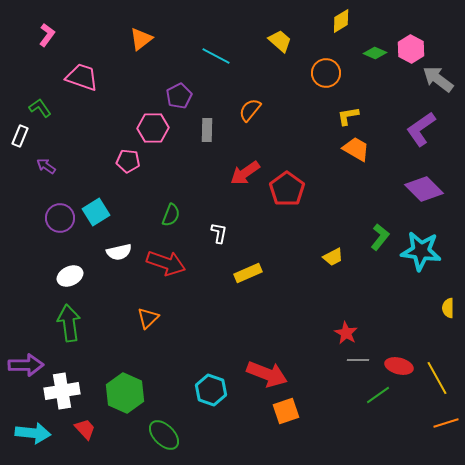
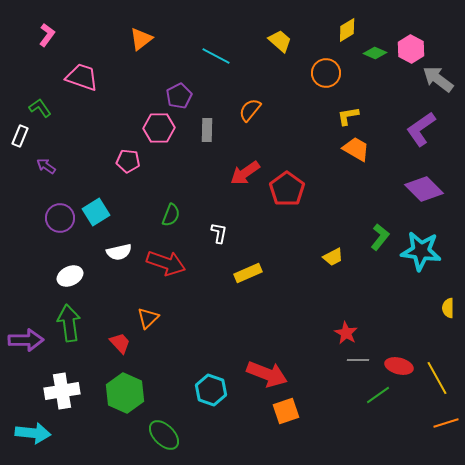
yellow diamond at (341, 21): moved 6 px right, 9 px down
pink hexagon at (153, 128): moved 6 px right
purple arrow at (26, 365): moved 25 px up
red trapezoid at (85, 429): moved 35 px right, 86 px up
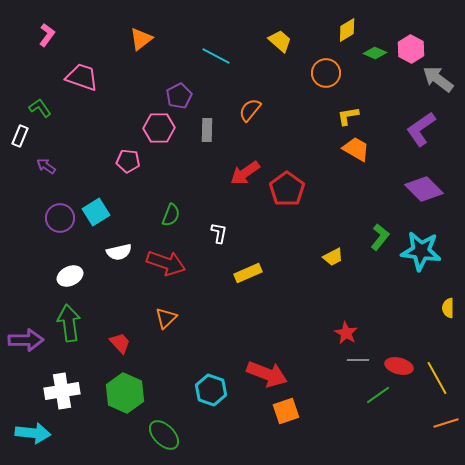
orange triangle at (148, 318): moved 18 px right
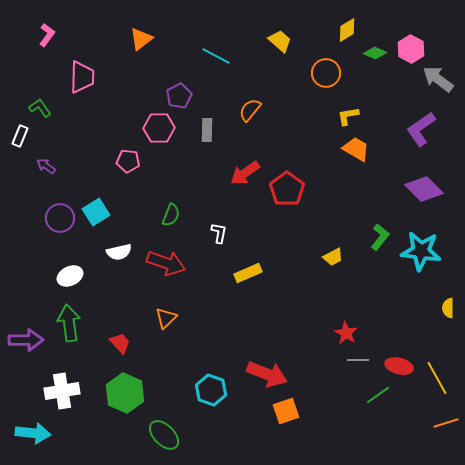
pink trapezoid at (82, 77): rotated 72 degrees clockwise
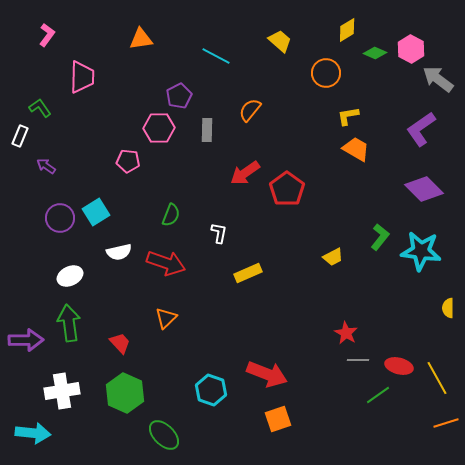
orange triangle at (141, 39): rotated 30 degrees clockwise
orange square at (286, 411): moved 8 px left, 8 px down
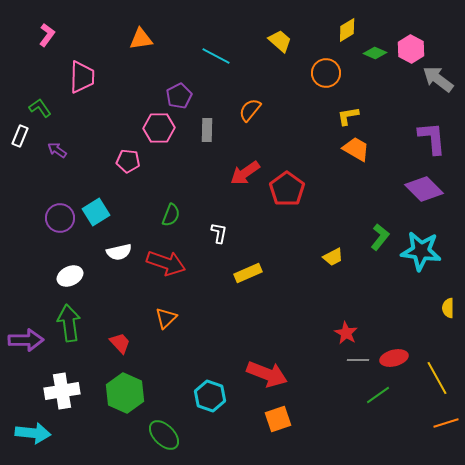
purple L-shape at (421, 129): moved 11 px right, 9 px down; rotated 120 degrees clockwise
purple arrow at (46, 166): moved 11 px right, 16 px up
red ellipse at (399, 366): moved 5 px left, 8 px up; rotated 28 degrees counterclockwise
cyan hexagon at (211, 390): moved 1 px left, 6 px down
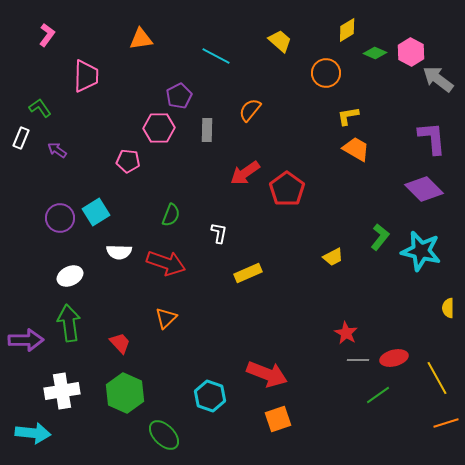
pink hexagon at (411, 49): moved 3 px down
pink trapezoid at (82, 77): moved 4 px right, 1 px up
white rectangle at (20, 136): moved 1 px right, 2 px down
cyan star at (421, 251): rotated 6 degrees clockwise
white semicircle at (119, 252): rotated 15 degrees clockwise
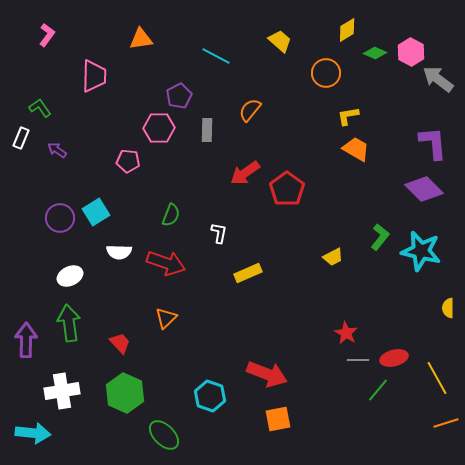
pink trapezoid at (86, 76): moved 8 px right
purple L-shape at (432, 138): moved 1 px right, 5 px down
purple arrow at (26, 340): rotated 88 degrees counterclockwise
green line at (378, 395): moved 5 px up; rotated 15 degrees counterclockwise
orange square at (278, 419): rotated 8 degrees clockwise
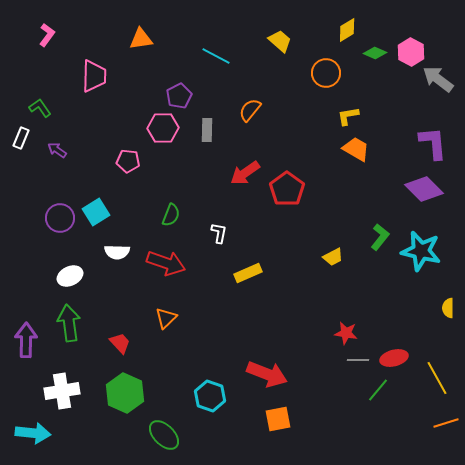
pink hexagon at (159, 128): moved 4 px right
white semicircle at (119, 252): moved 2 px left
red star at (346, 333): rotated 20 degrees counterclockwise
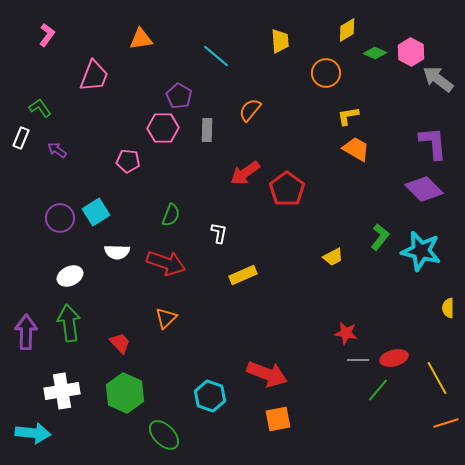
yellow trapezoid at (280, 41): rotated 45 degrees clockwise
cyan line at (216, 56): rotated 12 degrees clockwise
pink trapezoid at (94, 76): rotated 20 degrees clockwise
purple pentagon at (179, 96): rotated 15 degrees counterclockwise
yellow rectangle at (248, 273): moved 5 px left, 2 px down
purple arrow at (26, 340): moved 8 px up
